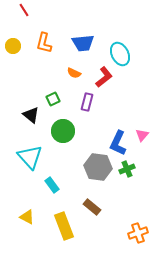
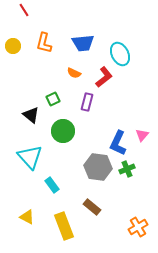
orange cross: moved 6 px up; rotated 12 degrees counterclockwise
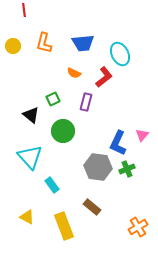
red line: rotated 24 degrees clockwise
purple rectangle: moved 1 px left
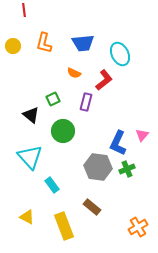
red L-shape: moved 3 px down
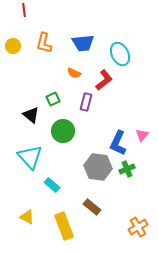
cyan rectangle: rotated 14 degrees counterclockwise
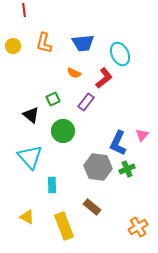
red L-shape: moved 2 px up
purple rectangle: rotated 24 degrees clockwise
cyan rectangle: rotated 49 degrees clockwise
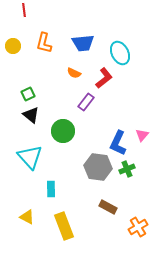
cyan ellipse: moved 1 px up
green square: moved 25 px left, 5 px up
cyan rectangle: moved 1 px left, 4 px down
brown rectangle: moved 16 px right; rotated 12 degrees counterclockwise
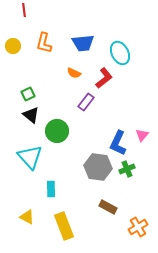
green circle: moved 6 px left
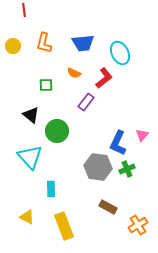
green square: moved 18 px right, 9 px up; rotated 24 degrees clockwise
orange cross: moved 2 px up
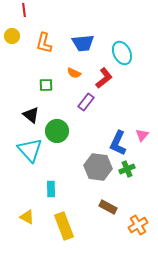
yellow circle: moved 1 px left, 10 px up
cyan ellipse: moved 2 px right
cyan triangle: moved 7 px up
